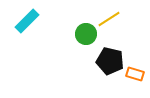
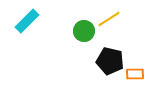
green circle: moved 2 px left, 3 px up
orange rectangle: rotated 18 degrees counterclockwise
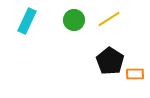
cyan rectangle: rotated 20 degrees counterclockwise
green circle: moved 10 px left, 11 px up
black pentagon: rotated 20 degrees clockwise
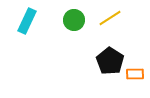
yellow line: moved 1 px right, 1 px up
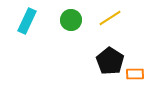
green circle: moved 3 px left
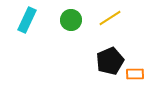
cyan rectangle: moved 1 px up
black pentagon: rotated 16 degrees clockwise
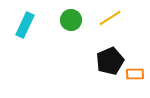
cyan rectangle: moved 2 px left, 5 px down
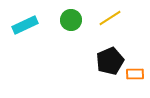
cyan rectangle: rotated 40 degrees clockwise
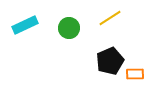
green circle: moved 2 px left, 8 px down
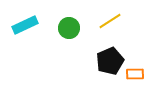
yellow line: moved 3 px down
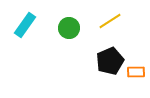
cyan rectangle: rotated 30 degrees counterclockwise
orange rectangle: moved 1 px right, 2 px up
